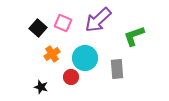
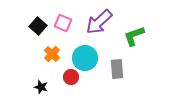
purple arrow: moved 1 px right, 2 px down
black square: moved 2 px up
orange cross: rotated 14 degrees counterclockwise
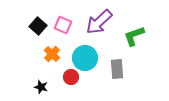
pink square: moved 2 px down
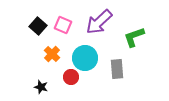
green L-shape: moved 1 px down
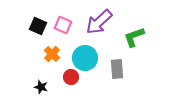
black square: rotated 18 degrees counterclockwise
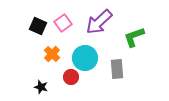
pink square: moved 2 px up; rotated 30 degrees clockwise
